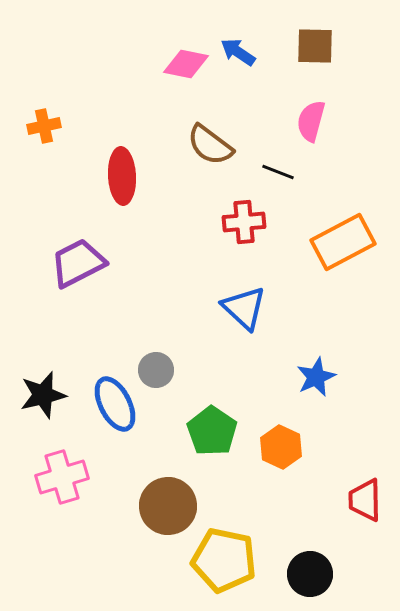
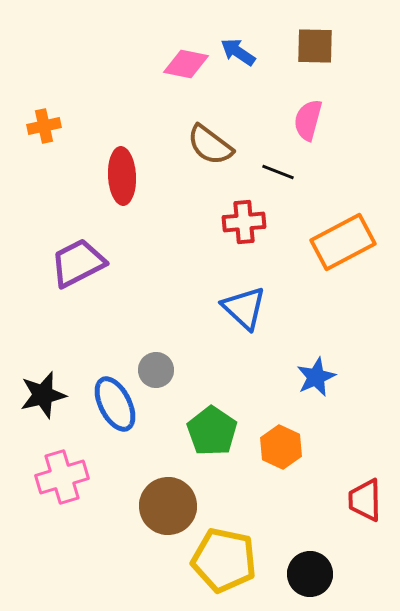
pink semicircle: moved 3 px left, 1 px up
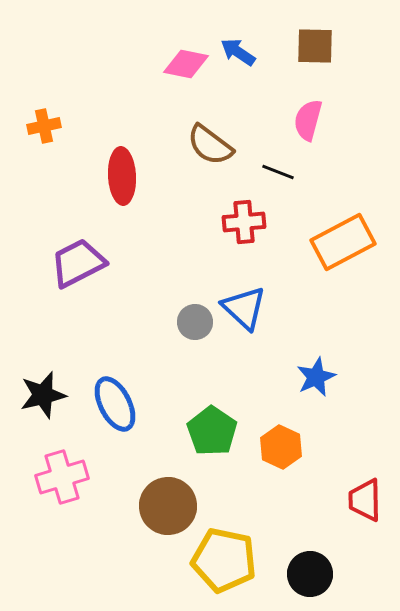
gray circle: moved 39 px right, 48 px up
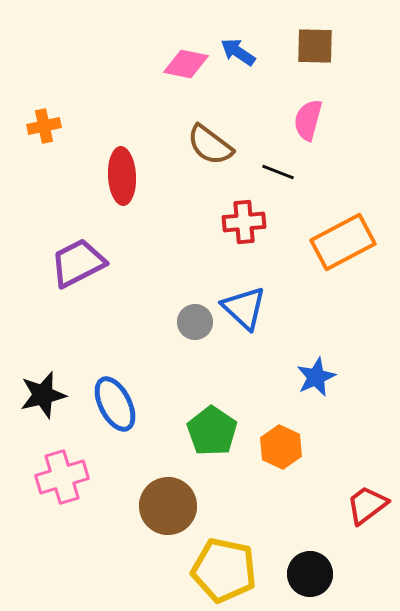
red trapezoid: moved 2 px right, 5 px down; rotated 54 degrees clockwise
yellow pentagon: moved 10 px down
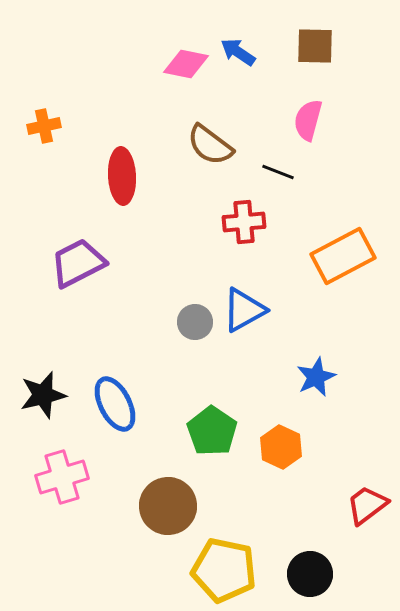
orange rectangle: moved 14 px down
blue triangle: moved 2 px down; rotated 48 degrees clockwise
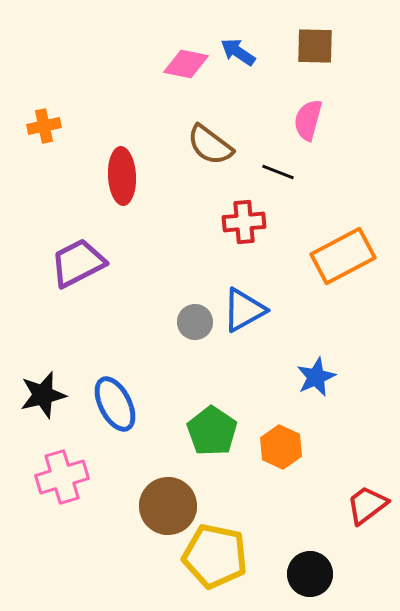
yellow pentagon: moved 9 px left, 14 px up
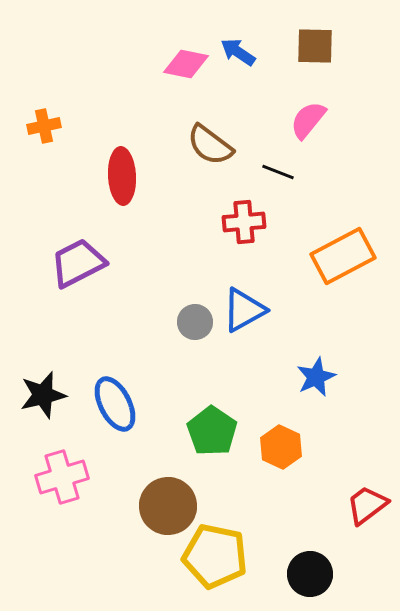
pink semicircle: rotated 24 degrees clockwise
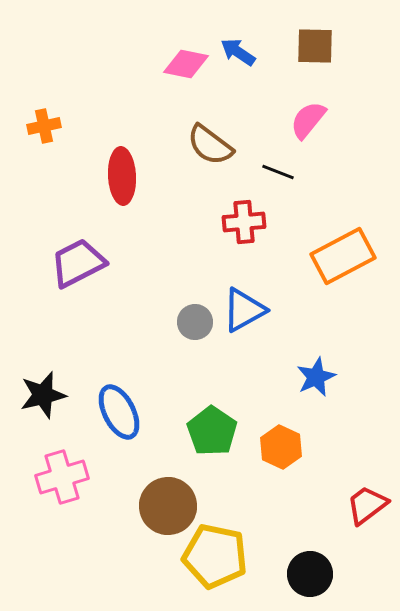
blue ellipse: moved 4 px right, 8 px down
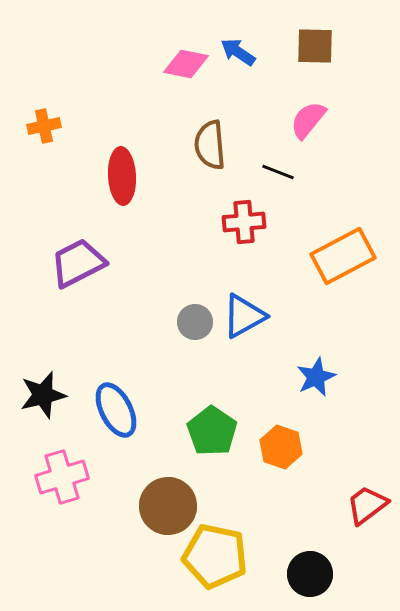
brown semicircle: rotated 48 degrees clockwise
blue triangle: moved 6 px down
blue ellipse: moved 3 px left, 2 px up
orange hexagon: rotated 6 degrees counterclockwise
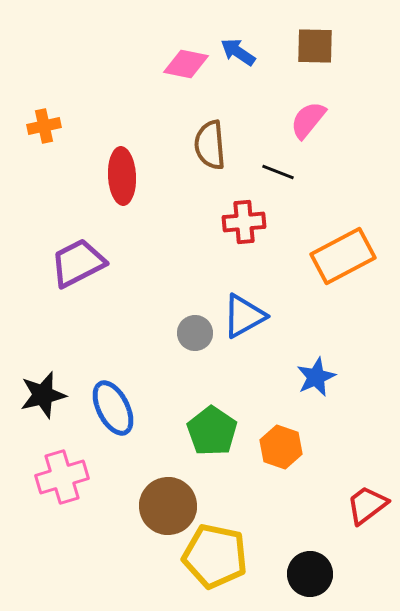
gray circle: moved 11 px down
blue ellipse: moved 3 px left, 2 px up
